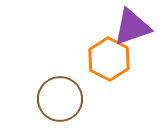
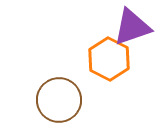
brown circle: moved 1 px left, 1 px down
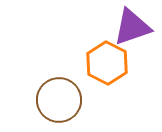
orange hexagon: moved 2 px left, 4 px down
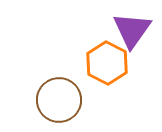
purple triangle: moved 3 px down; rotated 36 degrees counterclockwise
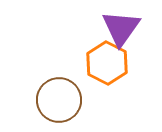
purple triangle: moved 11 px left, 2 px up
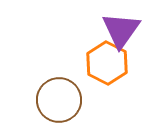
purple triangle: moved 2 px down
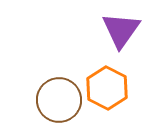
orange hexagon: moved 25 px down
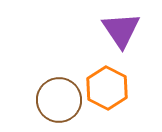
purple triangle: rotated 9 degrees counterclockwise
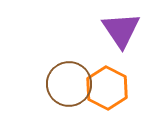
brown circle: moved 10 px right, 16 px up
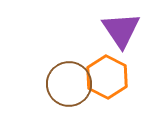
orange hexagon: moved 11 px up
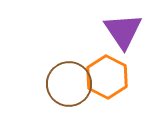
purple triangle: moved 2 px right, 1 px down
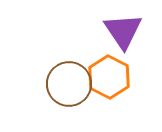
orange hexagon: moved 2 px right
